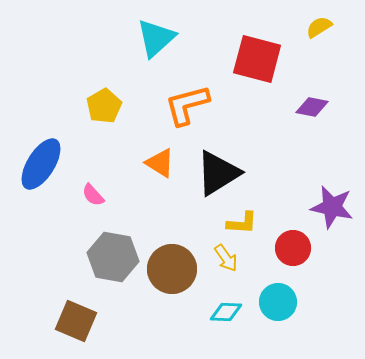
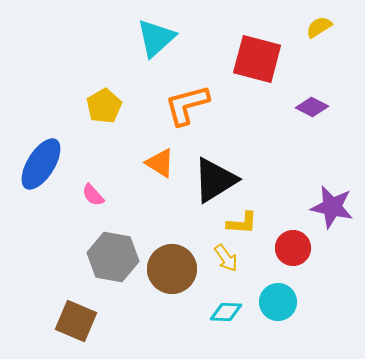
purple diamond: rotated 16 degrees clockwise
black triangle: moved 3 px left, 7 px down
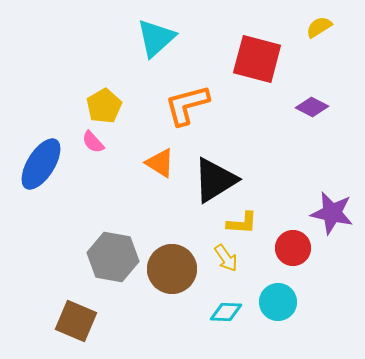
pink semicircle: moved 53 px up
purple star: moved 6 px down
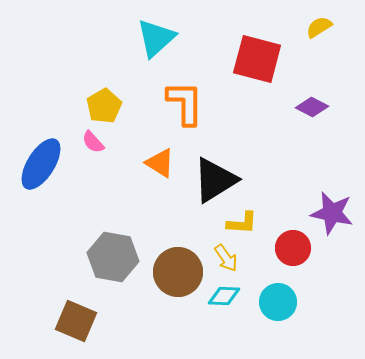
orange L-shape: moved 2 px left, 2 px up; rotated 105 degrees clockwise
brown circle: moved 6 px right, 3 px down
cyan diamond: moved 2 px left, 16 px up
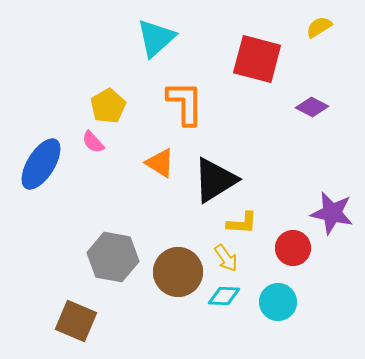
yellow pentagon: moved 4 px right
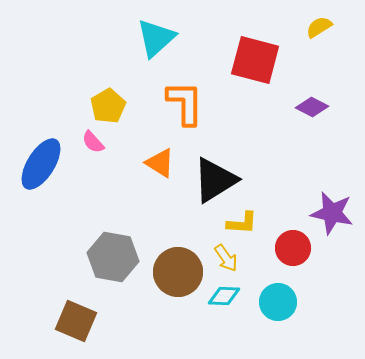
red square: moved 2 px left, 1 px down
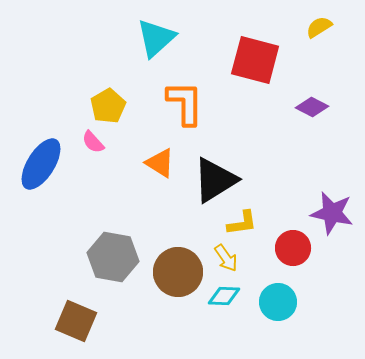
yellow L-shape: rotated 12 degrees counterclockwise
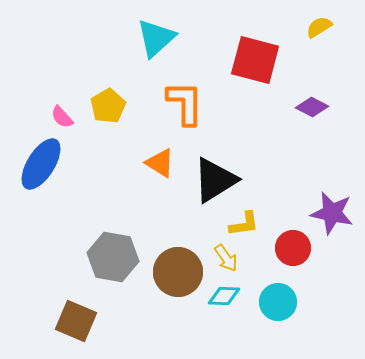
pink semicircle: moved 31 px left, 25 px up
yellow L-shape: moved 2 px right, 1 px down
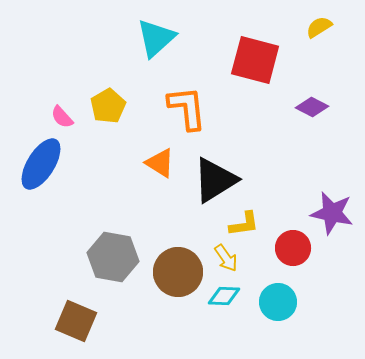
orange L-shape: moved 2 px right, 5 px down; rotated 6 degrees counterclockwise
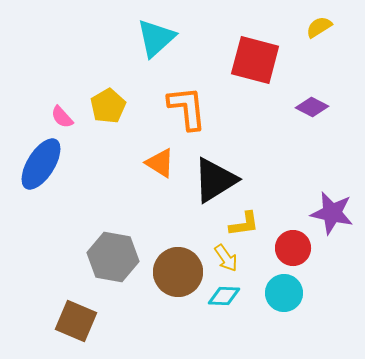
cyan circle: moved 6 px right, 9 px up
